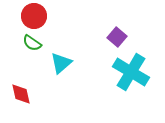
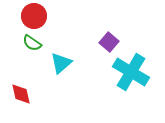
purple square: moved 8 px left, 5 px down
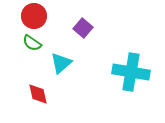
purple square: moved 26 px left, 14 px up
cyan cross: rotated 21 degrees counterclockwise
red diamond: moved 17 px right
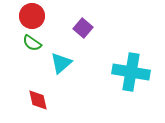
red circle: moved 2 px left
red diamond: moved 6 px down
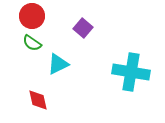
cyan triangle: moved 3 px left, 1 px down; rotated 15 degrees clockwise
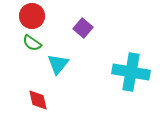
cyan triangle: rotated 25 degrees counterclockwise
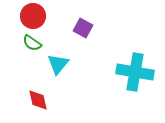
red circle: moved 1 px right
purple square: rotated 12 degrees counterclockwise
cyan cross: moved 4 px right
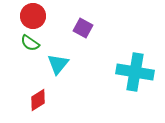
green semicircle: moved 2 px left
red diamond: rotated 70 degrees clockwise
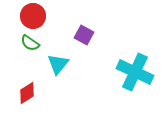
purple square: moved 1 px right, 7 px down
cyan cross: rotated 15 degrees clockwise
red diamond: moved 11 px left, 7 px up
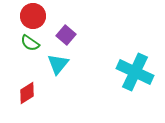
purple square: moved 18 px left; rotated 12 degrees clockwise
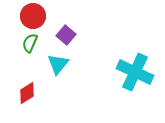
green semicircle: rotated 78 degrees clockwise
